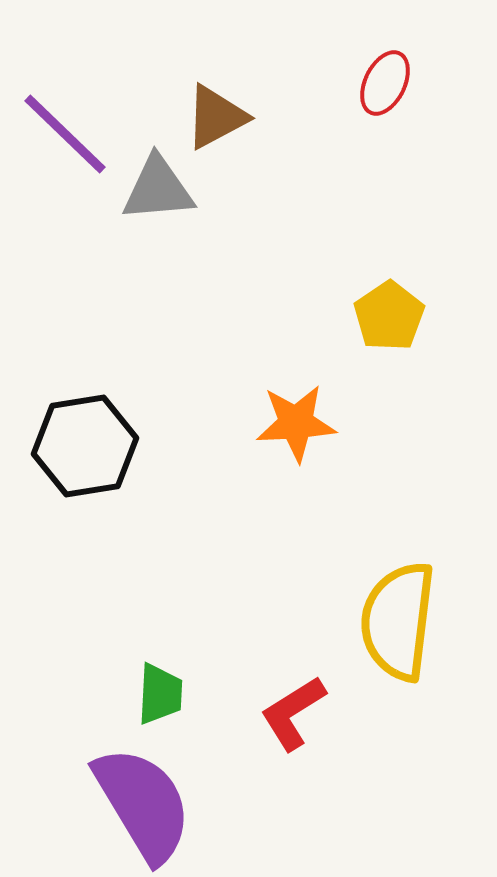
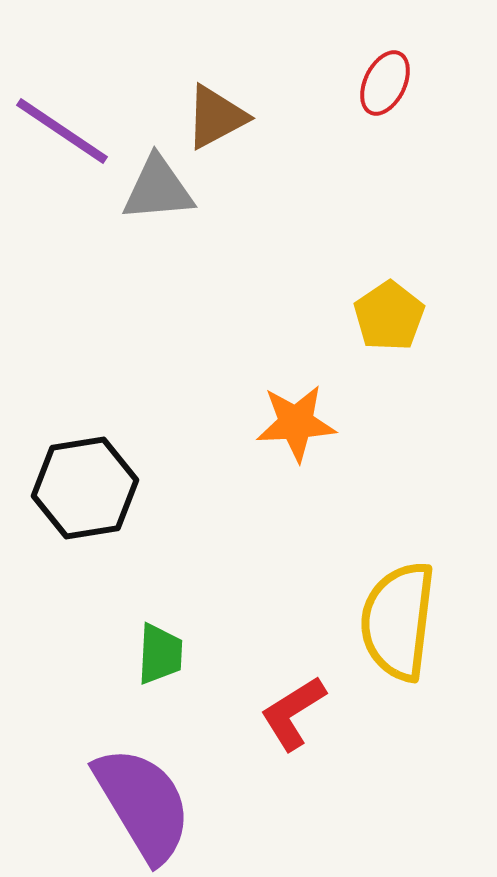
purple line: moved 3 px left, 3 px up; rotated 10 degrees counterclockwise
black hexagon: moved 42 px down
green trapezoid: moved 40 px up
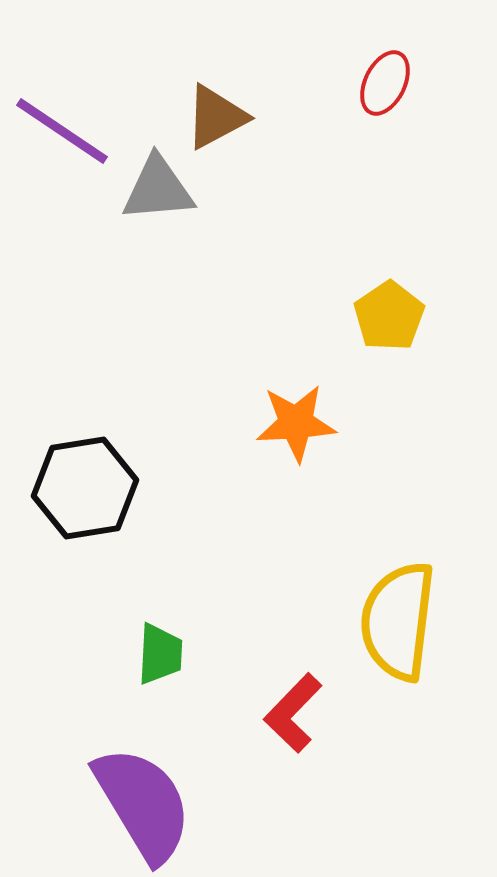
red L-shape: rotated 14 degrees counterclockwise
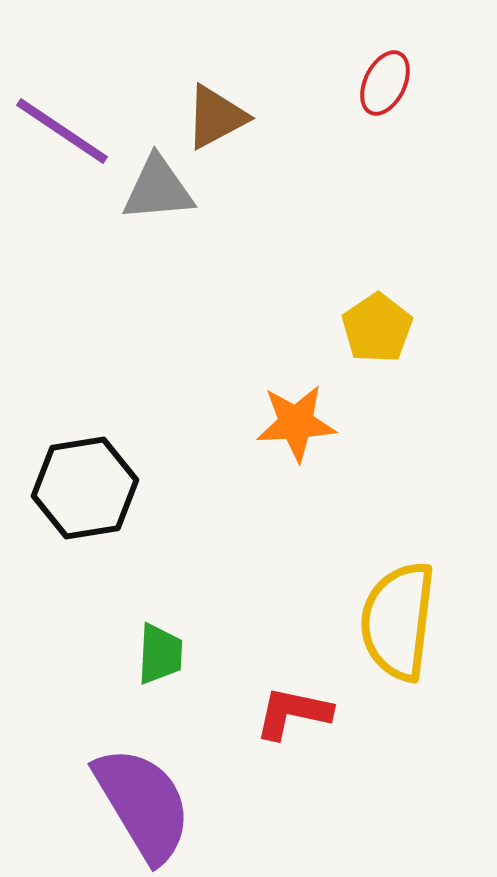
yellow pentagon: moved 12 px left, 12 px down
red L-shape: rotated 58 degrees clockwise
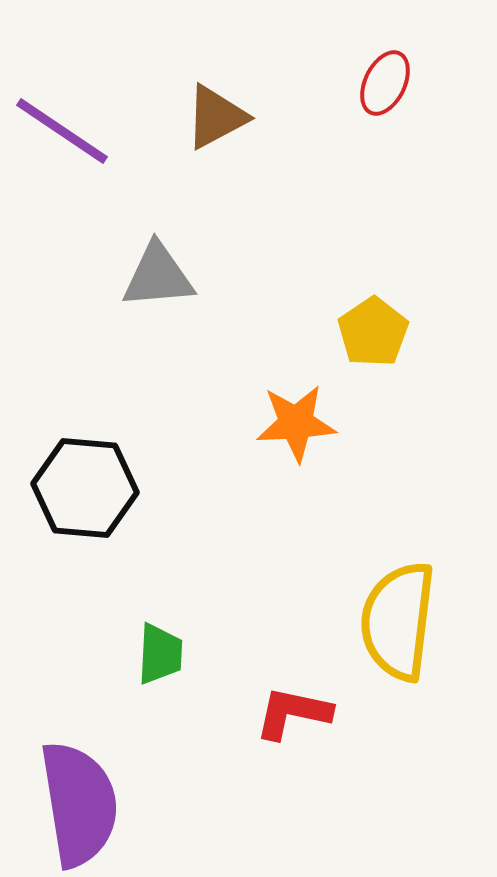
gray triangle: moved 87 px down
yellow pentagon: moved 4 px left, 4 px down
black hexagon: rotated 14 degrees clockwise
purple semicircle: moved 64 px left; rotated 22 degrees clockwise
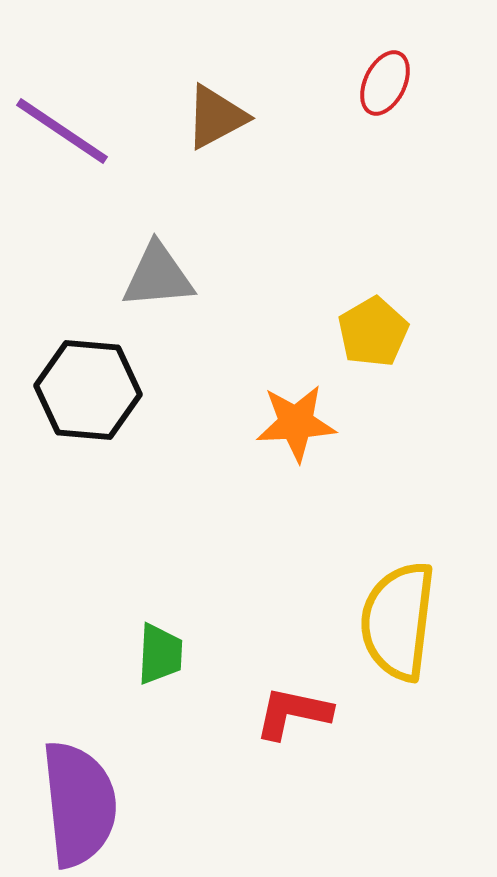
yellow pentagon: rotated 4 degrees clockwise
black hexagon: moved 3 px right, 98 px up
purple semicircle: rotated 3 degrees clockwise
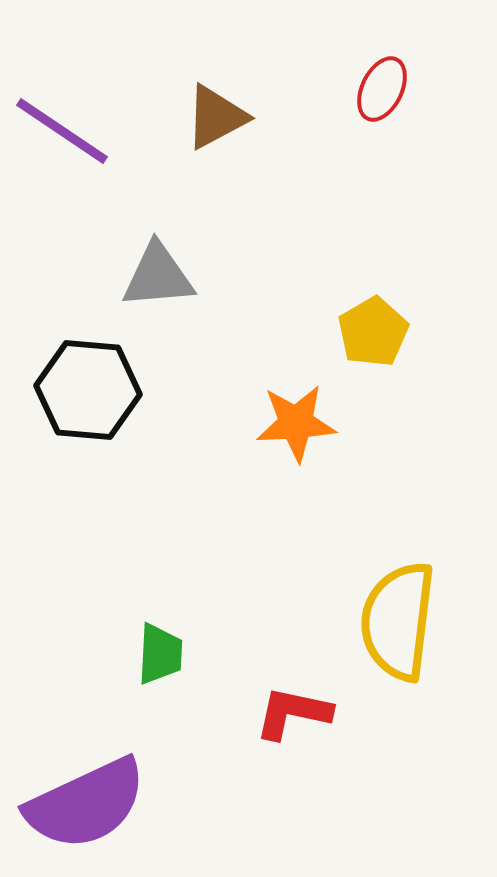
red ellipse: moved 3 px left, 6 px down
purple semicircle: moved 7 px right; rotated 71 degrees clockwise
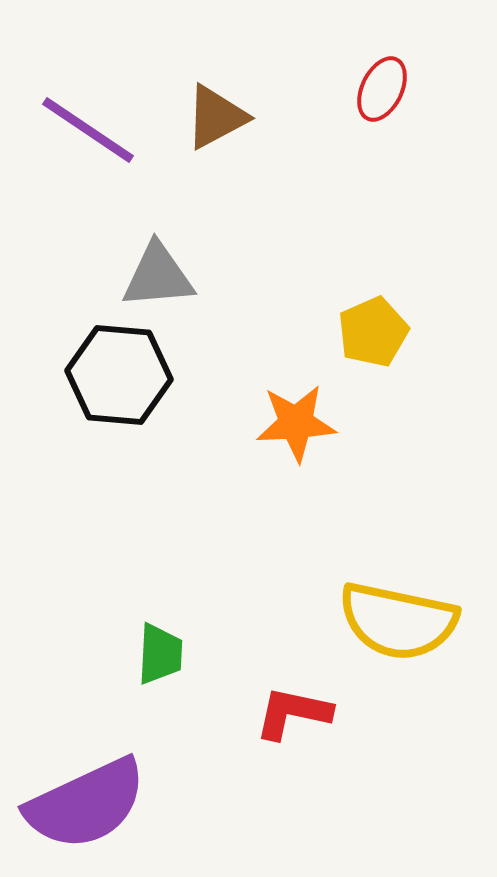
purple line: moved 26 px right, 1 px up
yellow pentagon: rotated 6 degrees clockwise
black hexagon: moved 31 px right, 15 px up
yellow semicircle: rotated 85 degrees counterclockwise
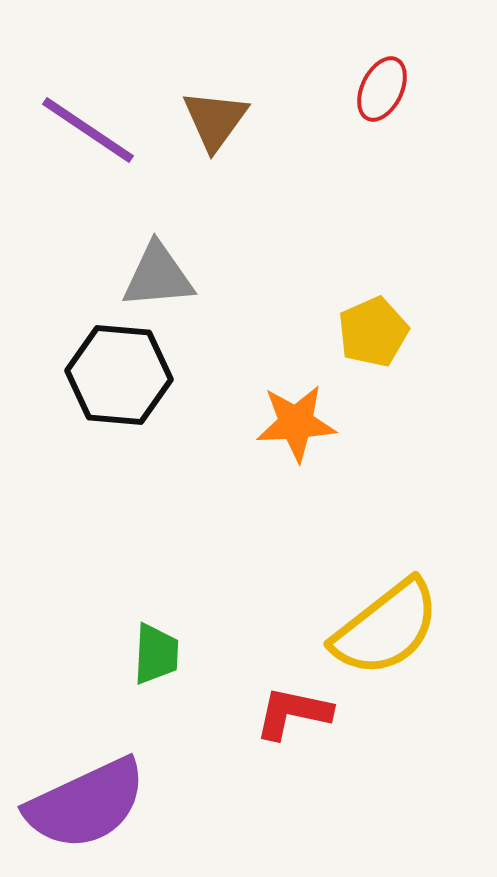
brown triangle: moved 1 px left, 3 px down; rotated 26 degrees counterclockwise
yellow semicircle: moved 12 px left, 7 px down; rotated 50 degrees counterclockwise
green trapezoid: moved 4 px left
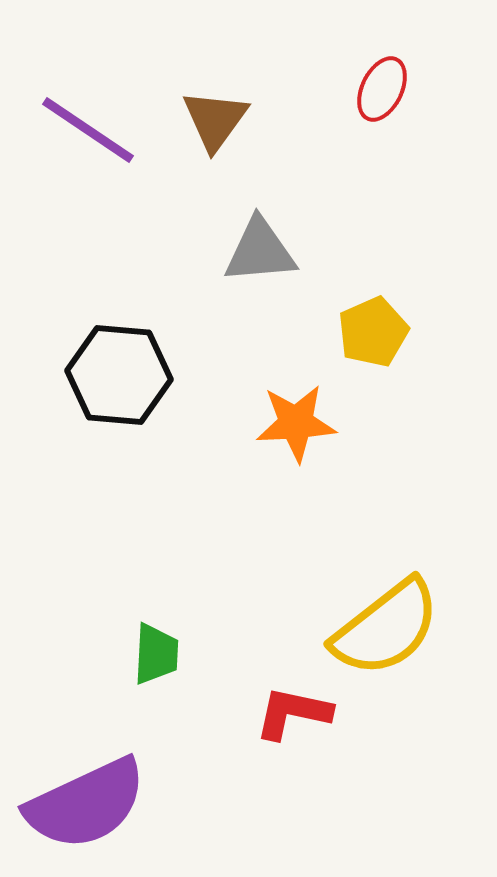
gray triangle: moved 102 px right, 25 px up
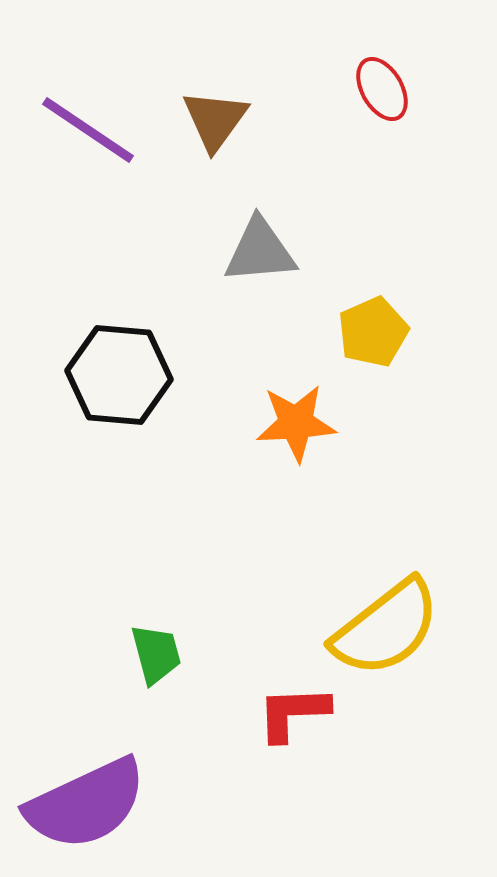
red ellipse: rotated 56 degrees counterclockwise
green trapezoid: rotated 18 degrees counterclockwise
red L-shape: rotated 14 degrees counterclockwise
